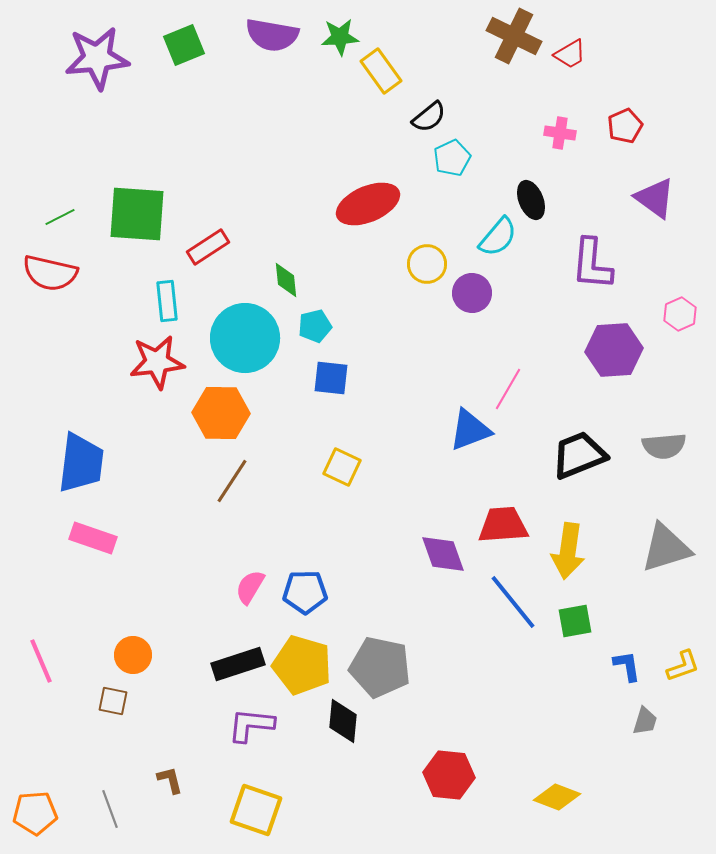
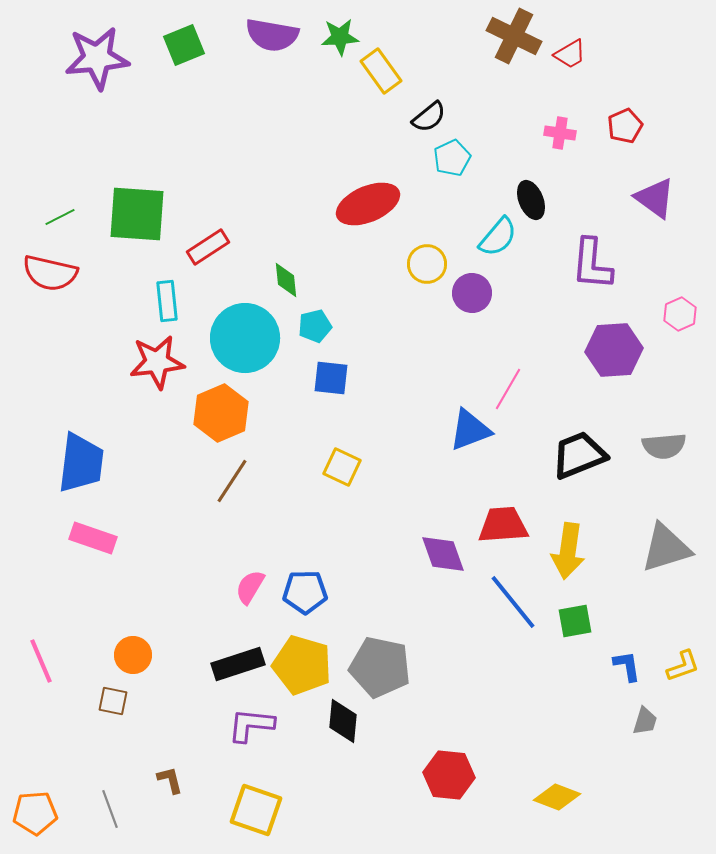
orange hexagon at (221, 413): rotated 24 degrees counterclockwise
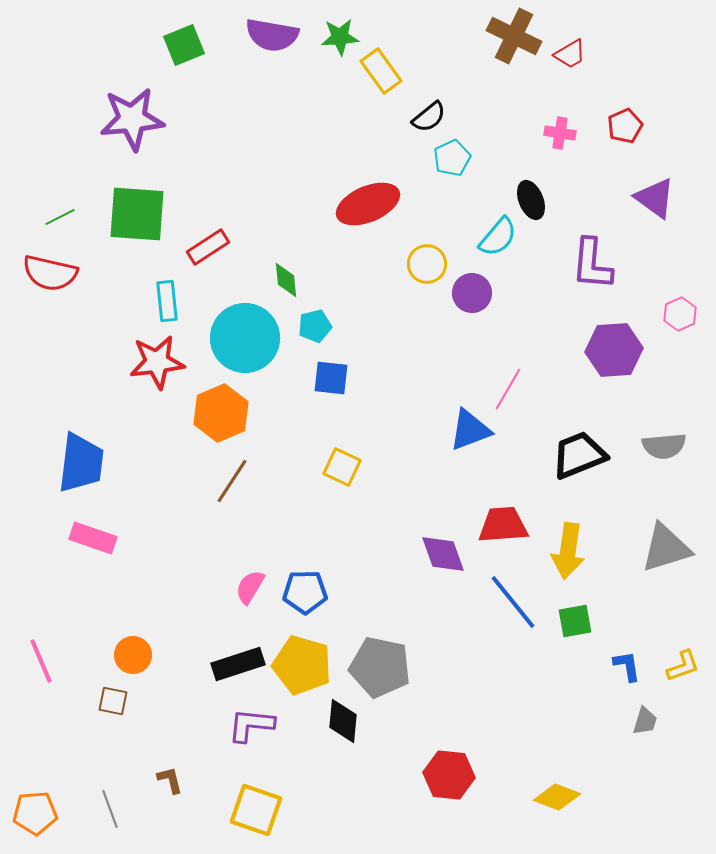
purple star at (97, 58): moved 35 px right, 61 px down
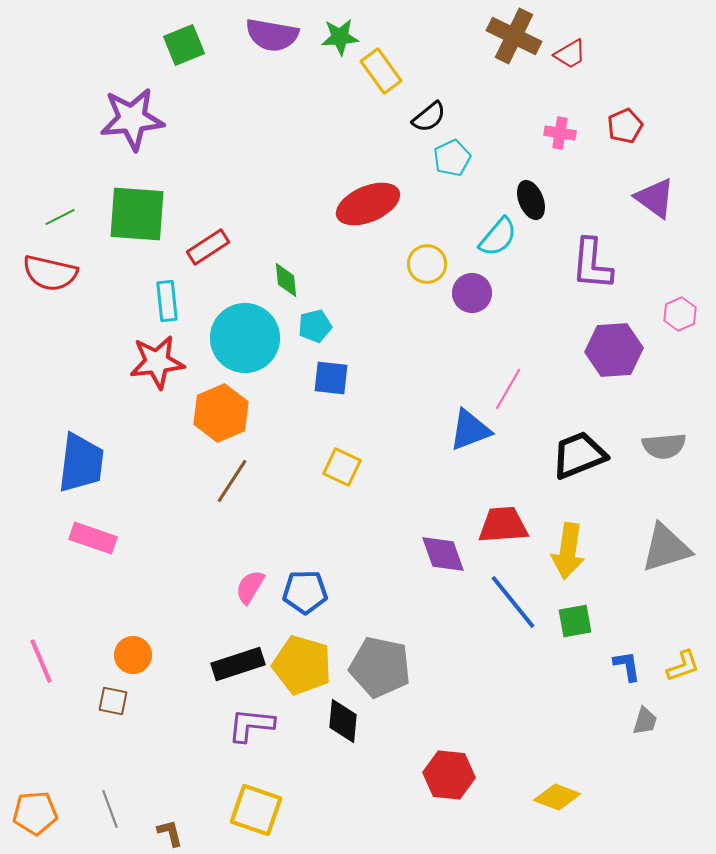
brown L-shape at (170, 780): moved 53 px down
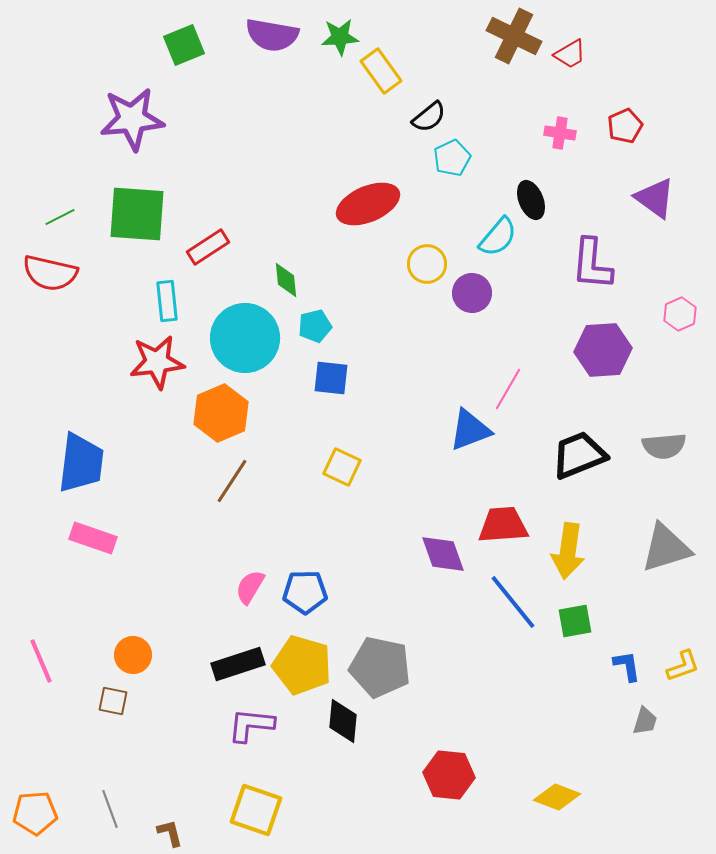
purple hexagon at (614, 350): moved 11 px left
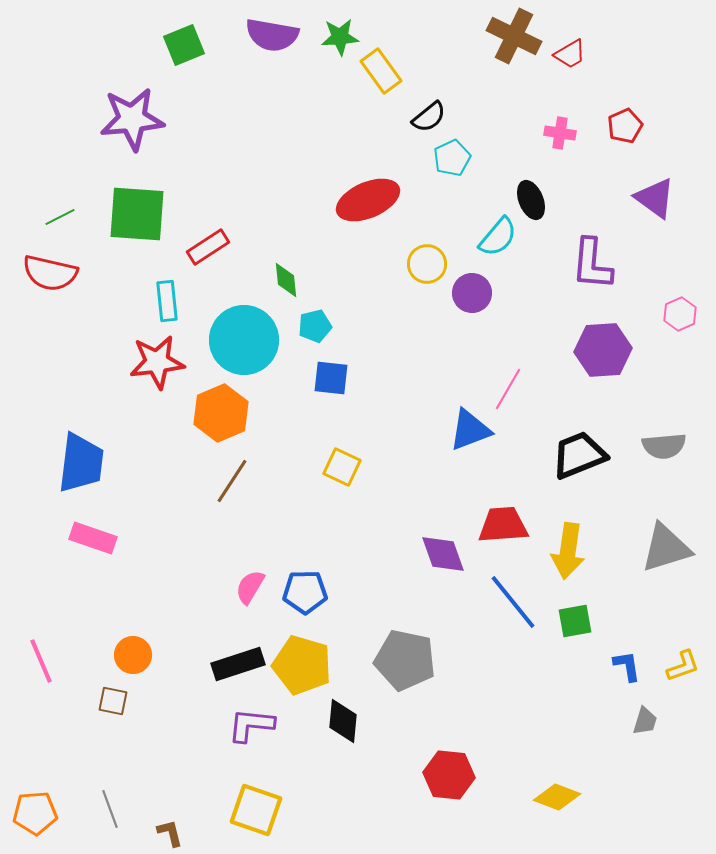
red ellipse at (368, 204): moved 4 px up
cyan circle at (245, 338): moved 1 px left, 2 px down
gray pentagon at (380, 667): moved 25 px right, 7 px up
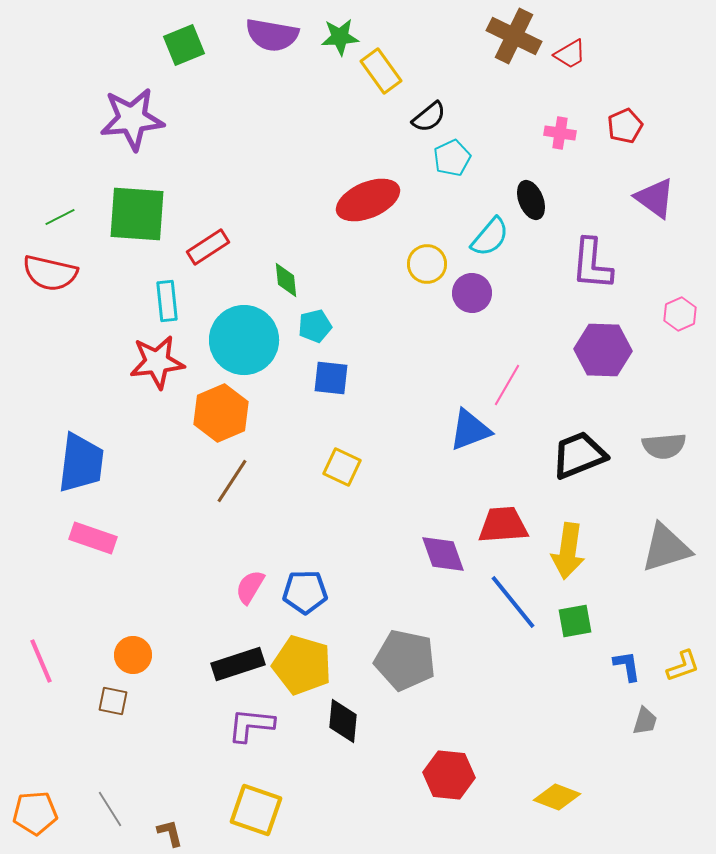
cyan semicircle at (498, 237): moved 8 px left
purple hexagon at (603, 350): rotated 6 degrees clockwise
pink line at (508, 389): moved 1 px left, 4 px up
gray line at (110, 809): rotated 12 degrees counterclockwise
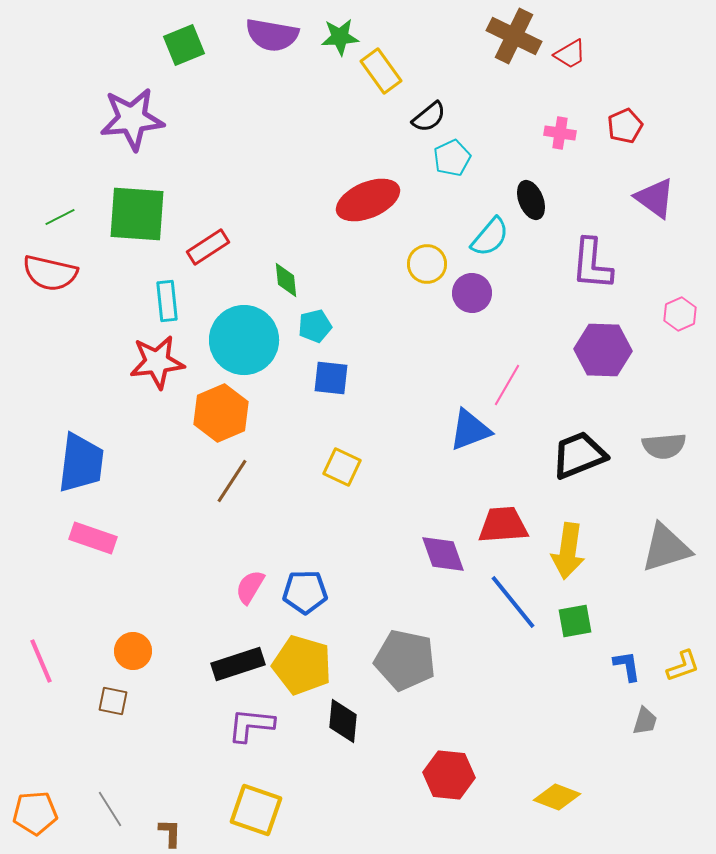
orange circle at (133, 655): moved 4 px up
brown L-shape at (170, 833): rotated 16 degrees clockwise
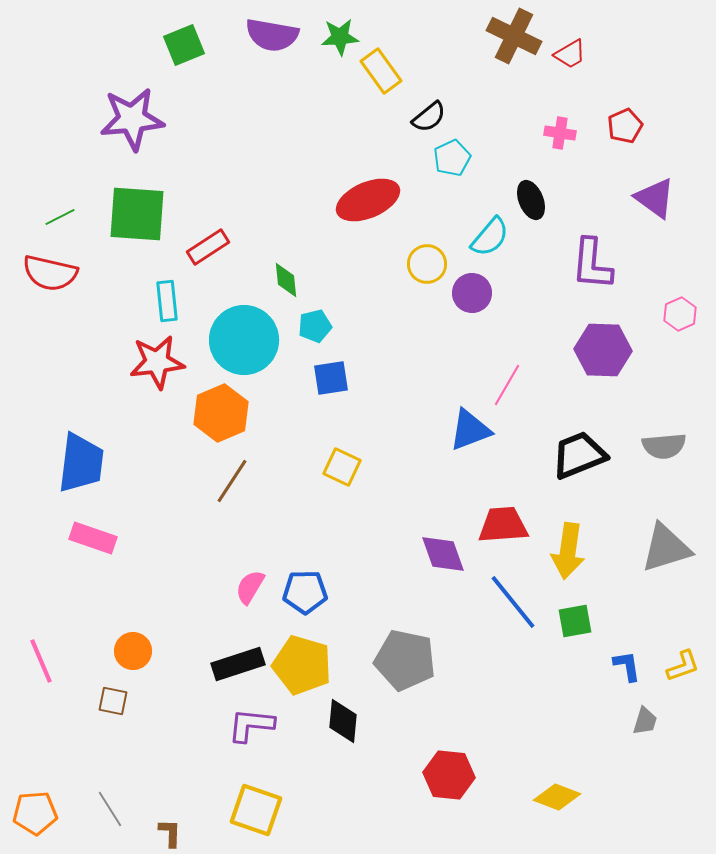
blue square at (331, 378): rotated 15 degrees counterclockwise
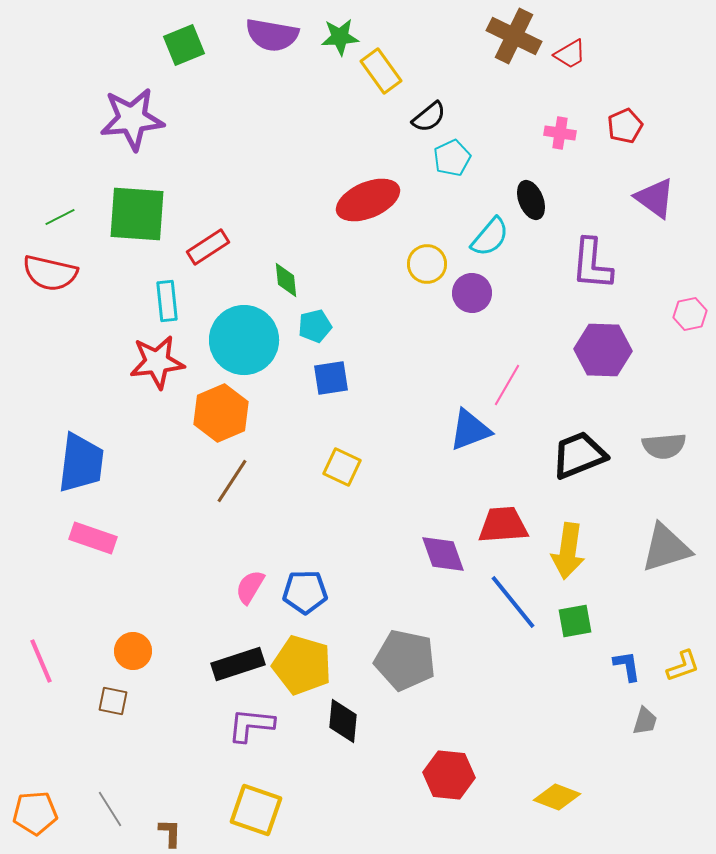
pink hexagon at (680, 314): moved 10 px right; rotated 12 degrees clockwise
